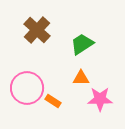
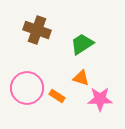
brown cross: rotated 24 degrees counterclockwise
orange triangle: rotated 18 degrees clockwise
orange rectangle: moved 4 px right, 5 px up
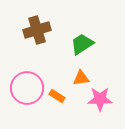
brown cross: rotated 36 degrees counterclockwise
orange triangle: rotated 24 degrees counterclockwise
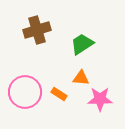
orange triangle: rotated 12 degrees clockwise
pink circle: moved 2 px left, 4 px down
orange rectangle: moved 2 px right, 2 px up
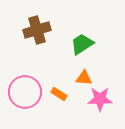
orange triangle: moved 3 px right
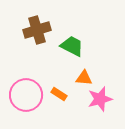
green trapezoid: moved 10 px left, 2 px down; rotated 60 degrees clockwise
pink circle: moved 1 px right, 3 px down
pink star: rotated 15 degrees counterclockwise
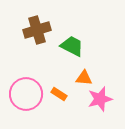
pink circle: moved 1 px up
